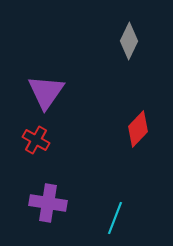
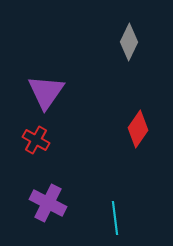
gray diamond: moved 1 px down
red diamond: rotated 9 degrees counterclockwise
purple cross: rotated 18 degrees clockwise
cyan line: rotated 28 degrees counterclockwise
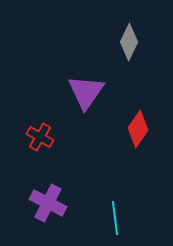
purple triangle: moved 40 px right
red cross: moved 4 px right, 3 px up
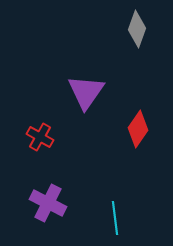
gray diamond: moved 8 px right, 13 px up; rotated 6 degrees counterclockwise
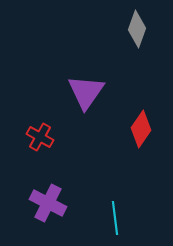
red diamond: moved 3 px right
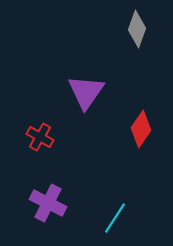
cyan line: rotated 40 degrees clockwise
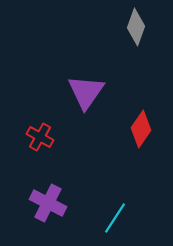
gray diamond: moved 1 px left, 2 px up
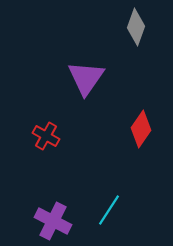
purple triangle: moved 14 px up
red cross: moved 6 px right, 1 px up
purple cross: moved 5 px right, 18 px down
cyan line: moved 6 px left, 8 px up
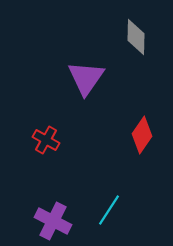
gray diamond: moved 10 px down; rotated 18 degrees counterclockwise
red diamond: moved 1 px right, 6 px down
red cross: moved 4 px down
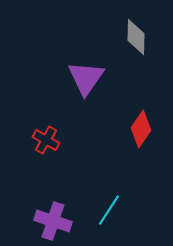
red diamond: moved 1 px left, 6 px up
purple cross: rotated 9 degrees counterclockwise
